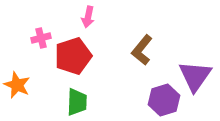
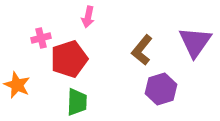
red pentagon: moved 4 px left, 3 px down
purple triangle: moved 34 px up
purple hexagon: moved 3 px left, 11 px up
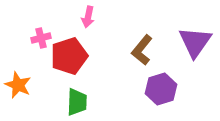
red pentagon: moved 3 px up
orange star: moved 1 px right
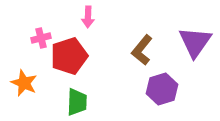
pink arrow: rotated 10 degrees counterclockwise
orange star: moved 6 px right, 2 px up
purple hexagon: moved 1 px right
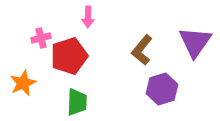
orange star: moved 1 px left; rotated 24 degrees clockwise
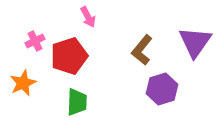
pink arrow: rotated 30 degrees counterclockwise
pink cross: moved 6 px left, 3 px down; rotated 12 degrees counterclockwise
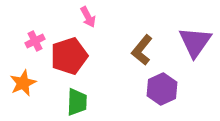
purple hexagon: rotated 8 degrees counterclockwise
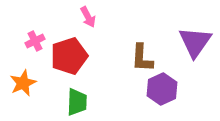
brown L-shape: moved 8 px down; rotated 36 degrees counterclockwise
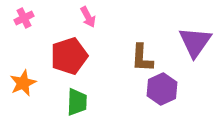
pink cross: moved 11 px left, 23 px up
